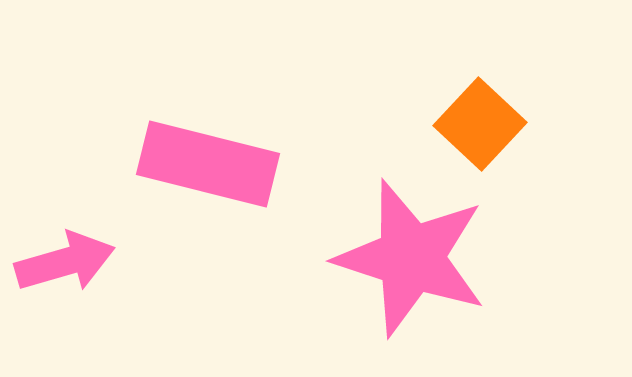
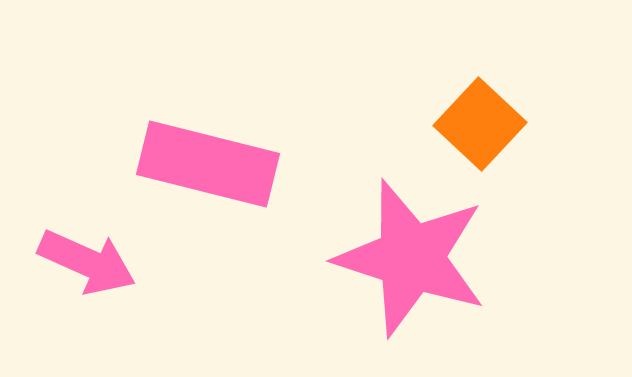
pink arrow: moved 22 px right; rotated 40 degrees clockwise
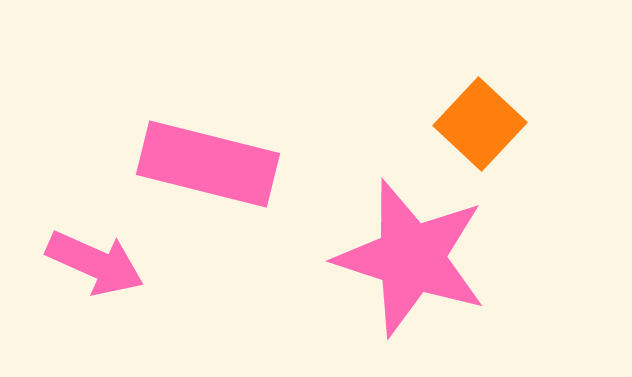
pink arrow: moved 8 px right, 1 px down
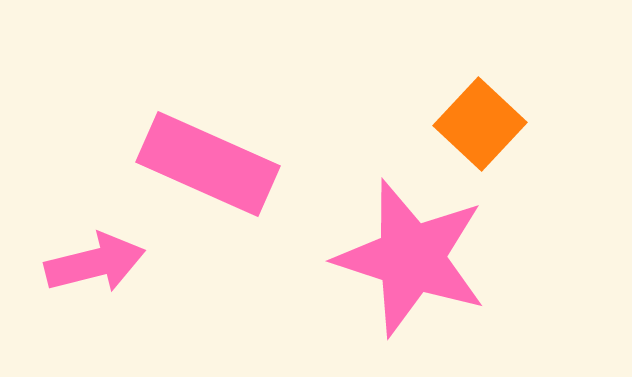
pink rectangle: rotated 10 degrees clockwise
pink arrow: rotated 38 degrees counterclockwise
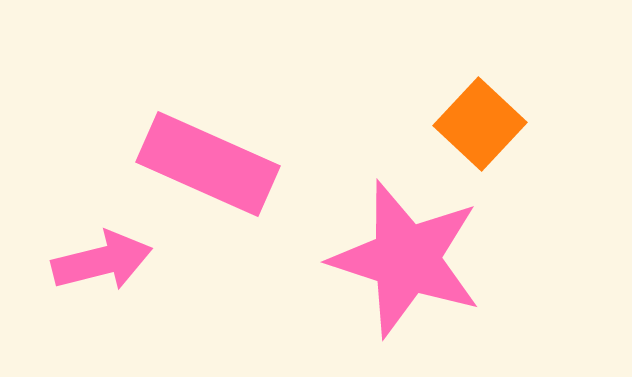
pink star: moved 5 px left, 1 px down
pink arrow: moved 7 px right, 2 px up
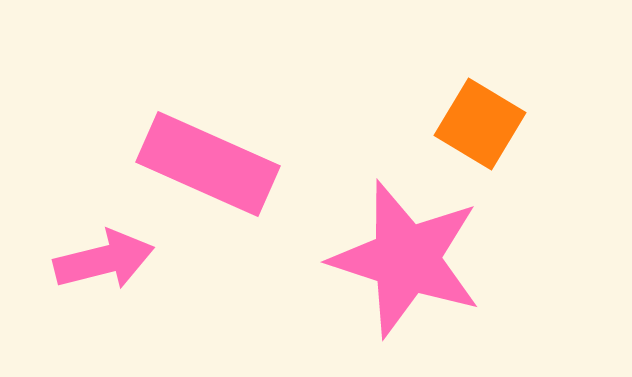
orange square: rotated 12 degrees counterclockwise
pink arrow: moved 2 px right, 1 px up
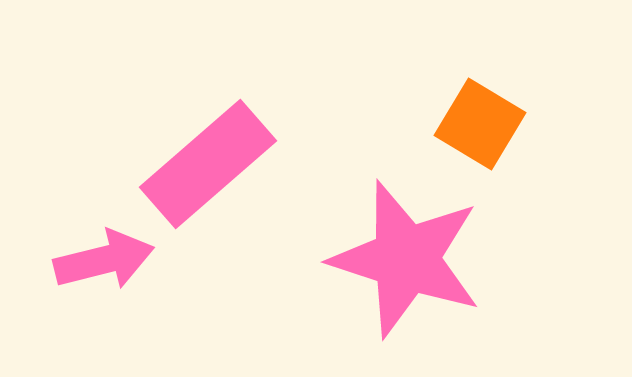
pink rectangle: rotated 65 degrees counterclockwise
